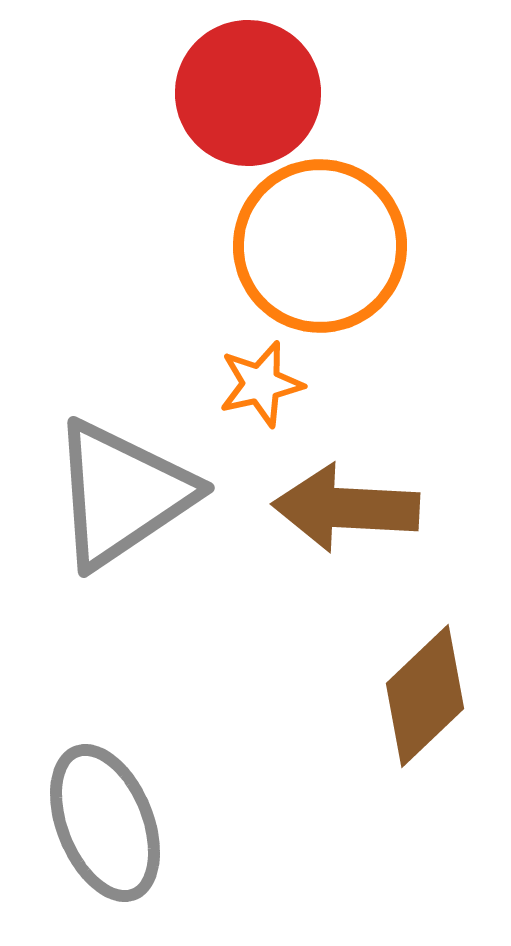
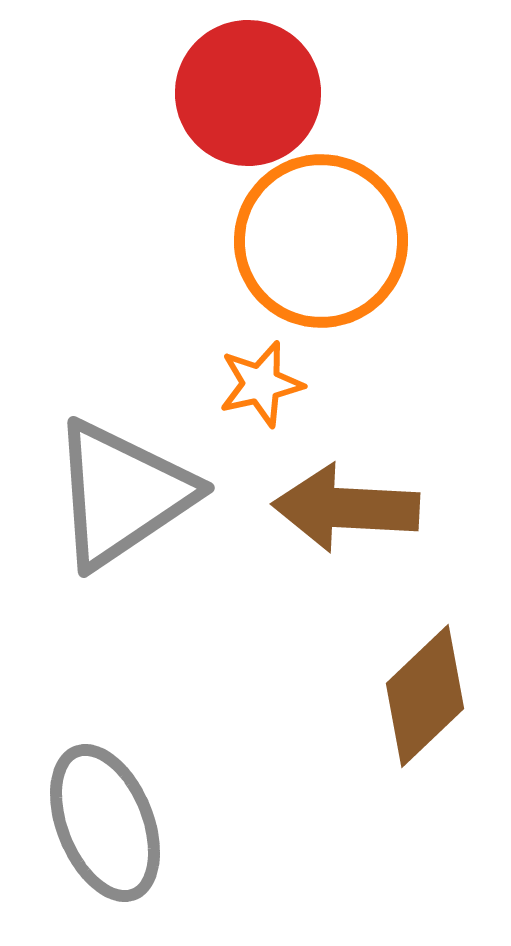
orange circle: moved 1 px right, 5 px up
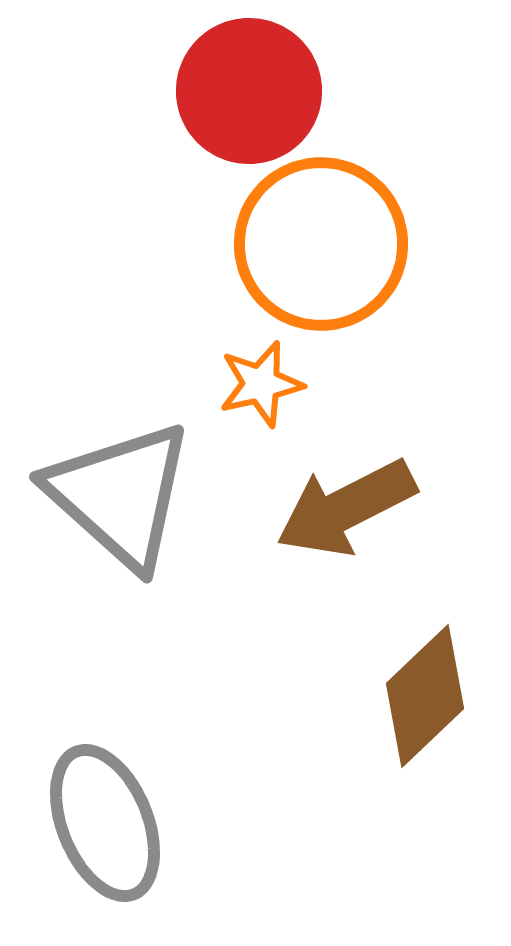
red circle: moved 1 px right, 2 px up
orange circle: moved 3 px down
gray triangle: moved 2 px left, 1 px down; rotated 44 degrees counterclockwise
brown arrow: rotated 30 degrees counterclockwise
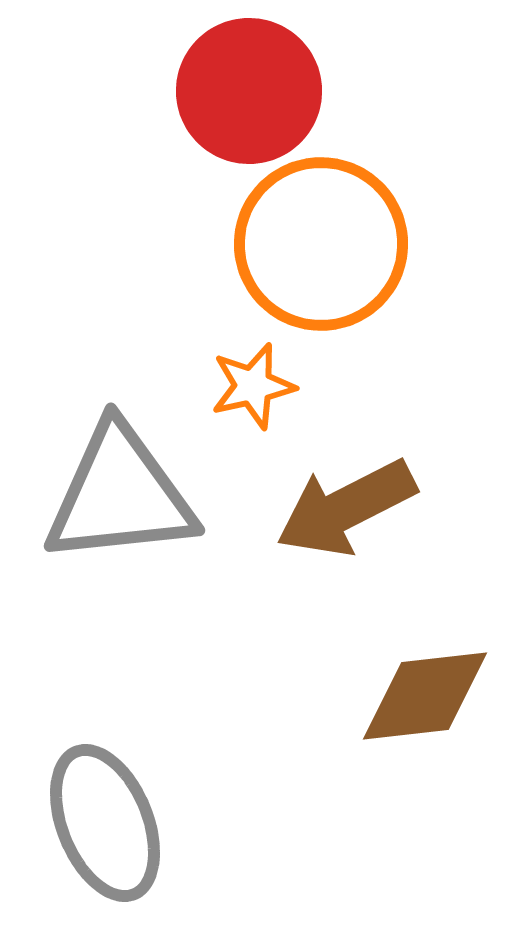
orange star: moved 8 px left, 2 px down
gray triangle: rotated 48 degrees counterclockwise
brown diamond: rotated 37 degrees clockwise
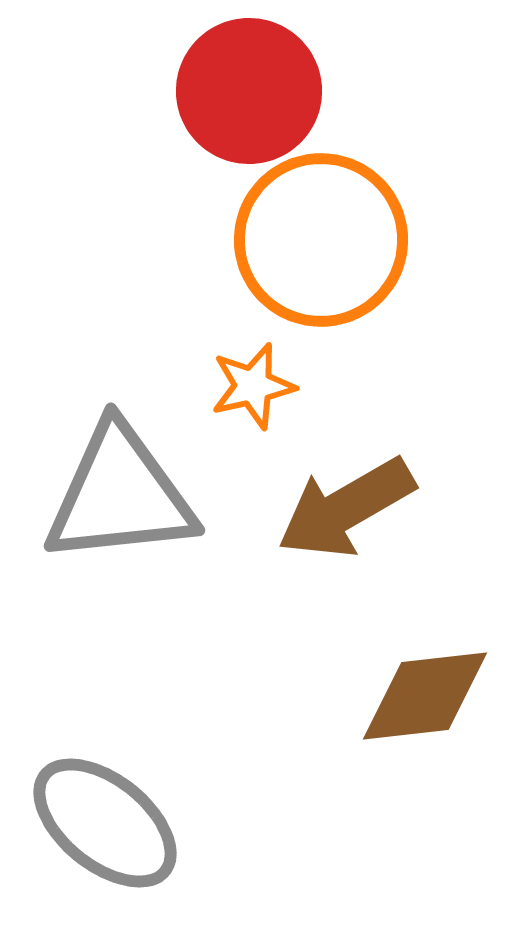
orange circle: moved 4 px up
brown arrow: rotated 3 degrees counterclockwise
gray ellipse: rotated 29 degrees counterclockwise
